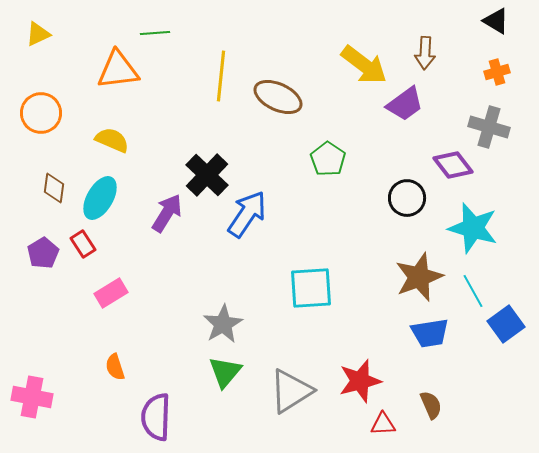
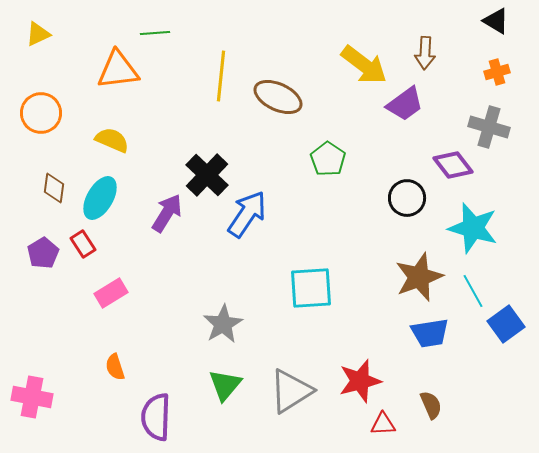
green triangle: moved 13 px down
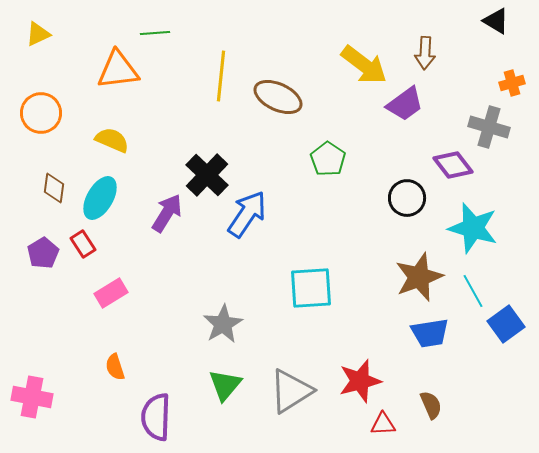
orange cross: moved 15 px right, 11 px down
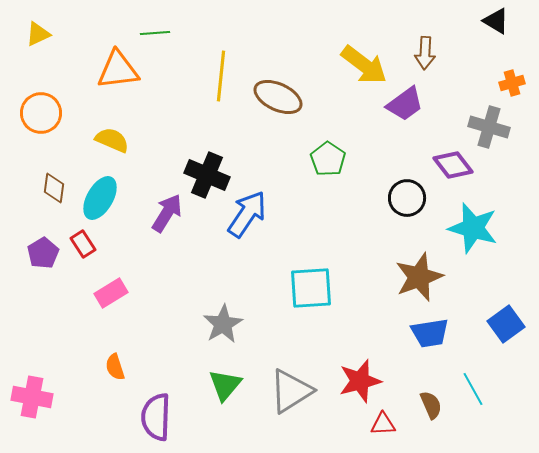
black cross: rotated 21 degrees counterclockwise
cyan line: moved 98 px down
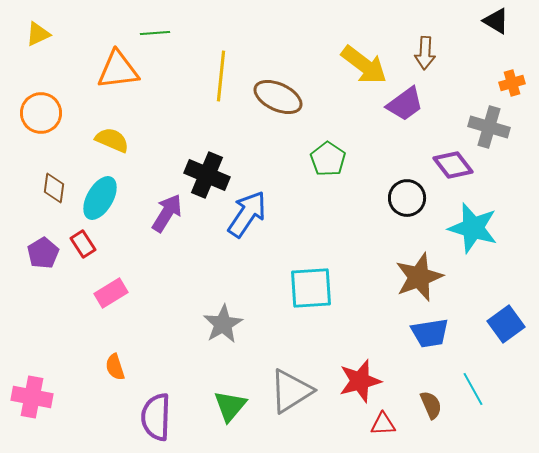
green triangle: moved 5 px right, 21 px down
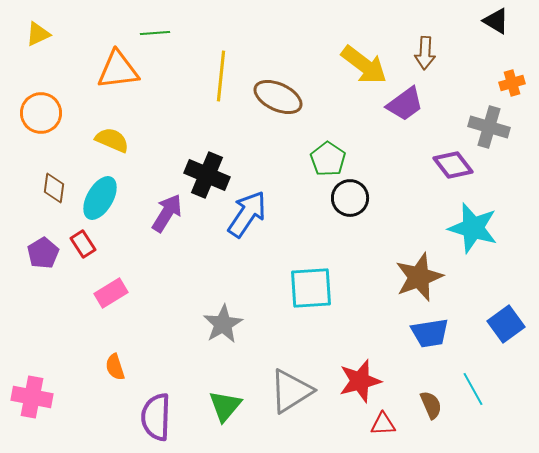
black circle: moved 57 px left
green triangle: moved 5 px left
